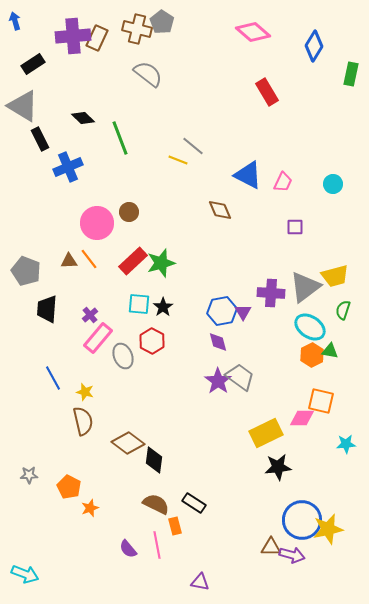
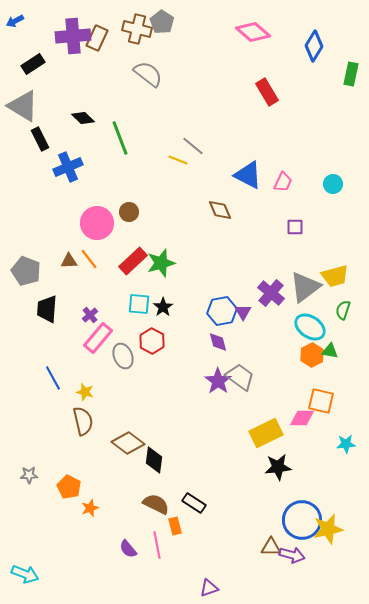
blue arrow at (15, 21): rotated 102 degrees counterclockwise
purple cross at (271, 293): rotated 36 degrees clockwise
purple triangle at (200, 582): moved 9 px right, 6 px down; rotated 30 degrees counterclockwise
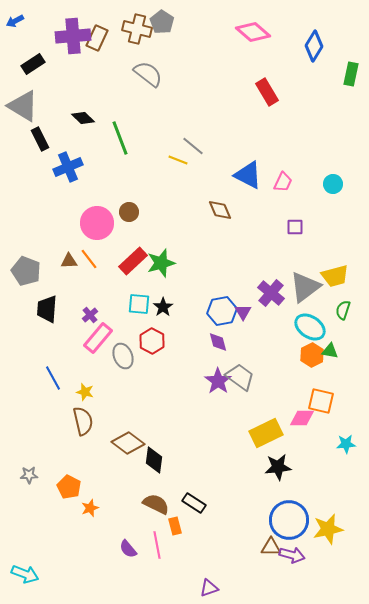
blue circle at (302, 520): moved 13 px left
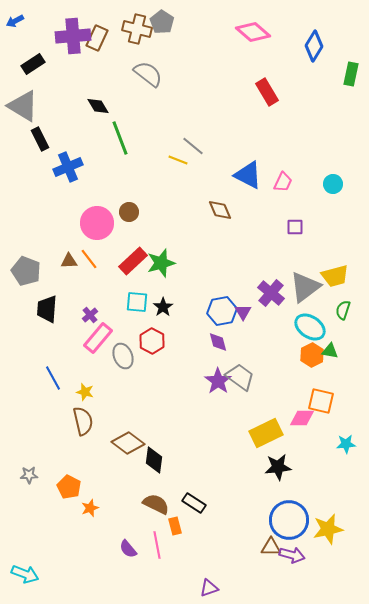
black diamond at (83, 118): moved 15 px right, 12 px up; rotated 15 degrees clockwise
cyan square at (139, 304): moved 2 px left, 2 px up
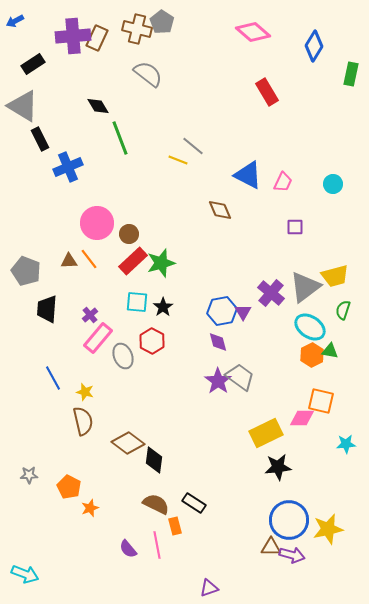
brown circle at (129, 212): moved 22 px down
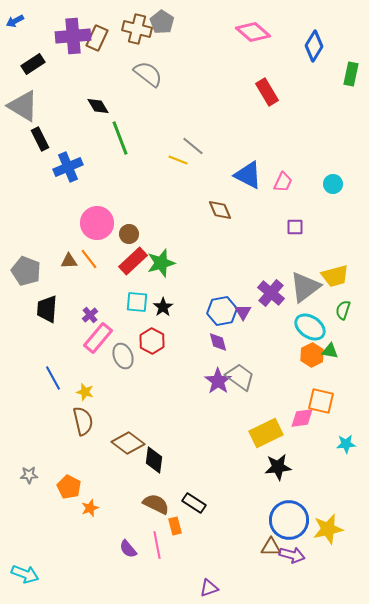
pink diamond at (302, 418): rotated 10 degrees counterclockwise
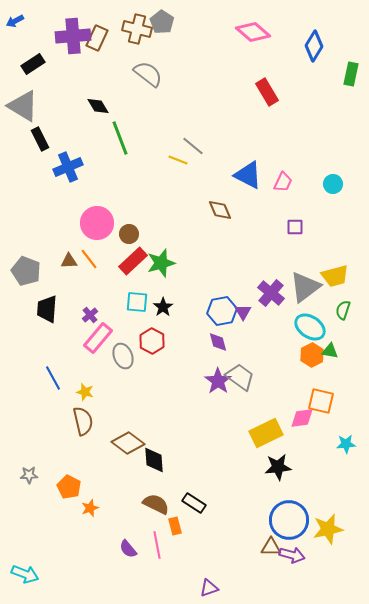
black diamond at (154, 460): rotated 12 degrees counterclockwise
